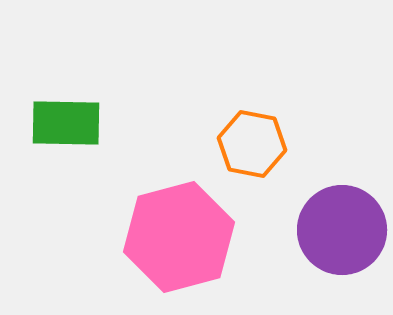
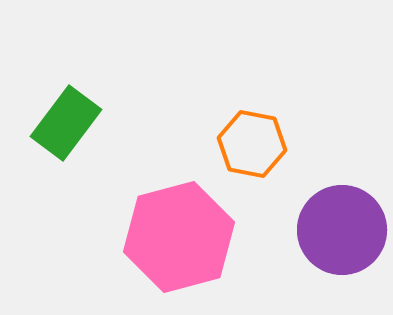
green rectangle: rotated 54 degrees counterclockwise
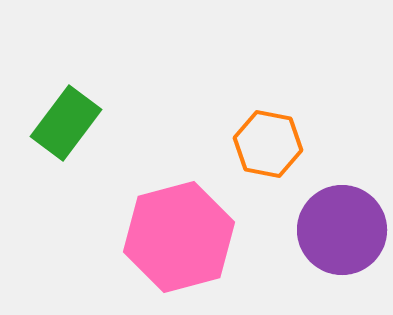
orange hexagon: moved 16 px right
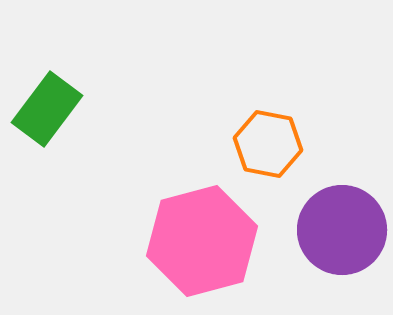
green rectangle: moved 19 px left, 14 px up
pink hexagon: moved 23 px right, 4 px down
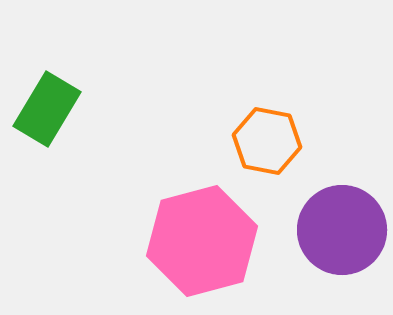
green rectangle: rotated 6 degrees counterclockwise
orange hexagon: moved 1 px left, 3 px up
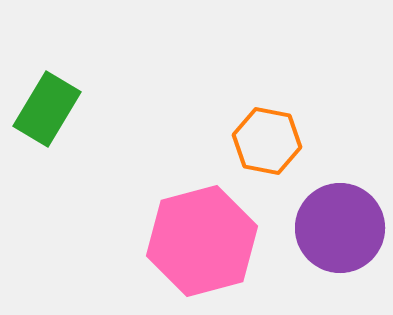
purple circle: moved 2 px left, 2 px up
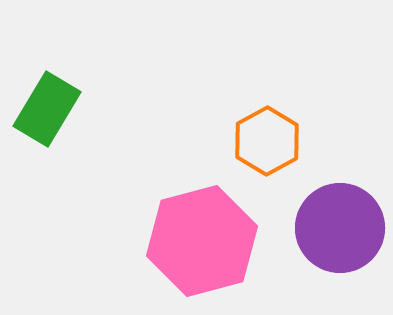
orange hexagon: rotated 20 degrees clockwise
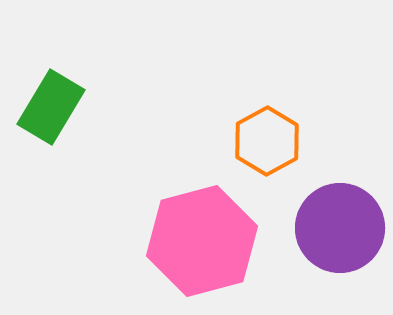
green rectangle: moved 4 px right, 2 px up
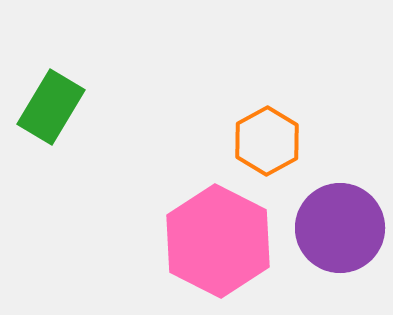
pink hexagon: moved 16 px right; rotated 18 degrees counterclockwise
